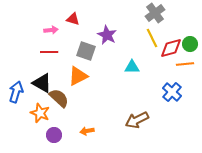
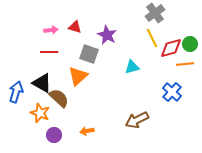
red triangle: moved 2 px right, 8 px down
gray square: moved 3 px right, 3 px down
cyan triangle: rotated 14 degrees counterclockwise
orange triangle: rotated 15 degrees counterclockwise
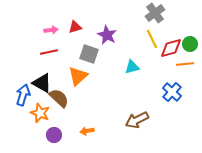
red triangle: rotated 32 degrees counterclockwise
yellow line: moved 1 px down
red line: rotated 12 degrees counterclockwise
blue arrow: moved 7 px right, 3 px down
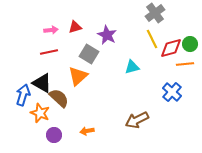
gray square: rotated 12 degrees clockwise
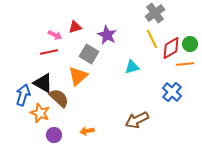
pink arrow: moved 4 px right, 5 px down; rotated 32 degrees clockwise
red diamond: rotated 15 degrees counterclockwise
black triangle: moved 1 px right
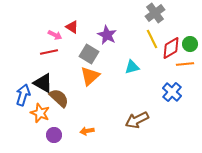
red triangle: moved 3 px left; rotated 48 degrees clockwise
orange triangle: moved 12 px right
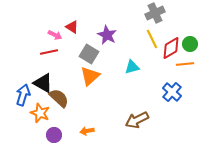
gray cross: rotated 12 degrees clockwise
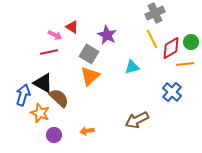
green circle: moved 1 px right, 2 px up
